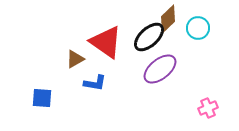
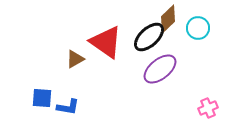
blue L-shape: moved 27 px left, 24 px down
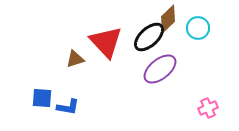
red triangle: rotated 12 degrees clockwise
brown triangle: rotated 12 degrees clockwise
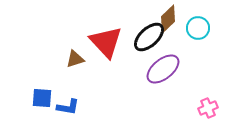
purple ellipse: moved 3 px right
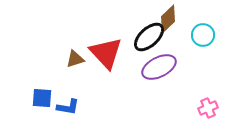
cyan circle: moved 5 px right, 7 px down
red triangle: moved 11 px down
purple ellipse: moved 4 px left, 2 px up; rotated 12 degrees clockwise
